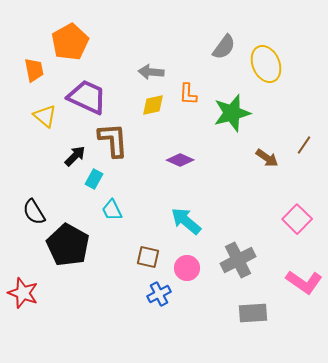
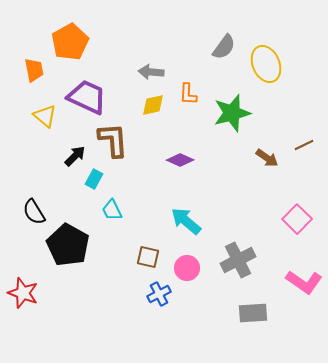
brown line: rotated 30 degrees clockwise
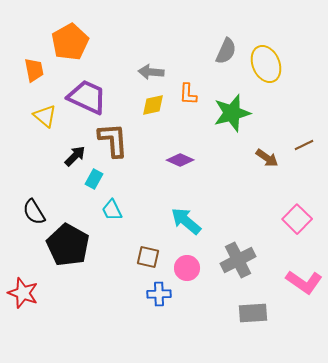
gray semicircle: moved 2 px right, 4 px down; rotated 12 degrees counterclockwise
blue cross: rotated 25 degrees clockwise
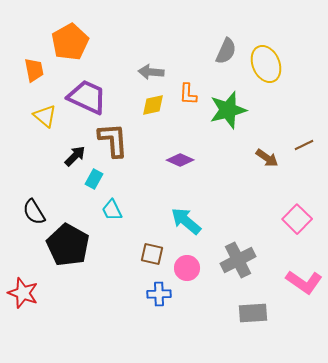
green star: moved 4 px left, 3 px up
brown square: moved 4 px right, 3 px up
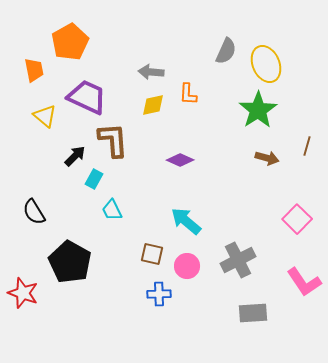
green star: moved 30 px right; rotated 18 degrees counterclockwise
brown line: moved 3 px right, 1 px down; rotated 48 degrees counterclockwise
brown arrow: rotated 20 degrees counterclockwise
black pentagon: moved 2 px right, 17 px down
pink circle: moved 2 px up
pink L-shape: rotated 21 degrees clockwise
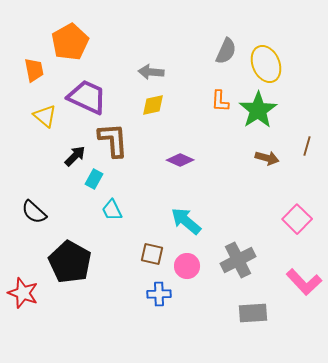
orange L-shape: moved 32 px right, 7 px down
black semicircle: rotated 16 degrees counterclockwise
pink L-shape: rotated 9 degrees counterclockwise
